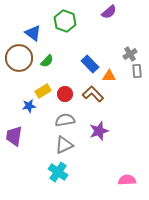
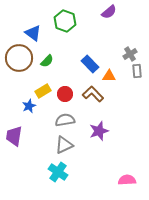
blue star: rotated 16 degrees counterclockwise
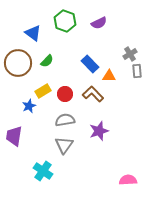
purple semicircle: moved 10 px left, 11 px down; rotated 14 degrees clockwise
brown circle: moved 1 px left, 5 px down
gray triangle: rotated 30 degrees counterclockwise
cyan cross: moved 15 px left, 1 px up
pink semicircle: moved 1 px right
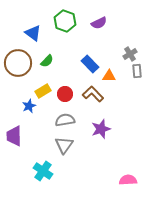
purple star: moved 2 px right, 2 px up
purple trapezoid: rotated 10 degrees counterclockwise
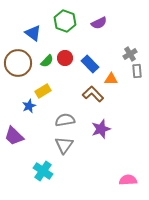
orange triangle: moved 2 px right, 3 px down
red circle: moved 36 px up
purple trapezoid: rotated 45 degrees counterclockwise
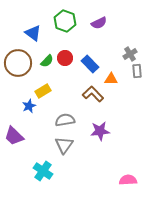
purple star: moved 1 px left, 2 px down; rotated 12 degrees clockwise
